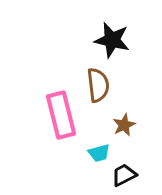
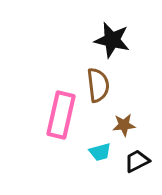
pink rectangle: rotated 27 degrees clockwise
brown star: rotated 20 degrees clockwise
cyan trapezoid: moved 1 px right, 1 px up
black trapezoid: moved 13 px right, 14 px up
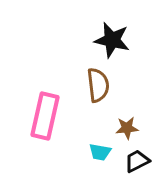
pink rectangle: moved 16 px left, 1 px down
brown star: moved 3 px right, 3 px down
cyan trapezoid: rotated 25 degrees clockwise
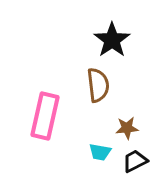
black star: rotated 24 degrees clockwise
black trapezoid: moved 2 px left
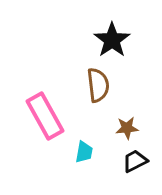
pink rectangle: rotated 42 degrees counterclockwise
cyan trapezoid: moved 16 px left; rotated 90 degrees counterclockwise
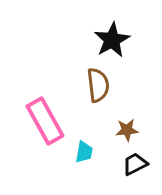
black star: rotated 6 degrees clockwise
pink rectangle: moved 5 px down
brown star: moved 2 px down
black trapezoid: moved 3 px down
